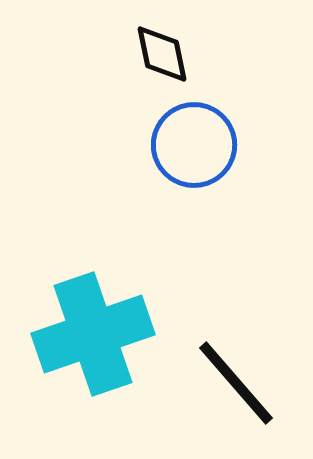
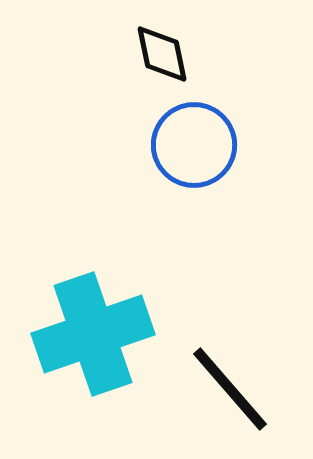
black line: moved 6 px left, 6 px down
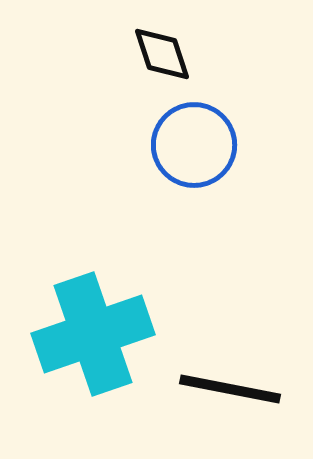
black diamond: rotated 6 degrees counterclockwise
black line: rotated 38 degrees counterclockwise
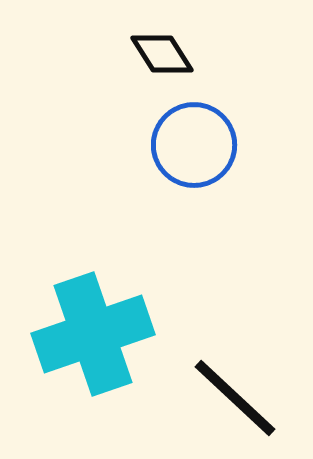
black diamond: rotated 14 degrees counterclockwise
black line: moved 5 px right, 9 px down; rotated 32 degrees clockwise
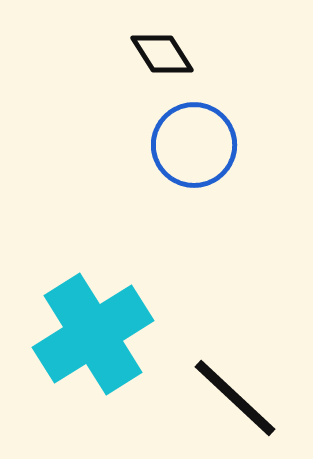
cyan cross: rotated 13 degrees counterclockwise
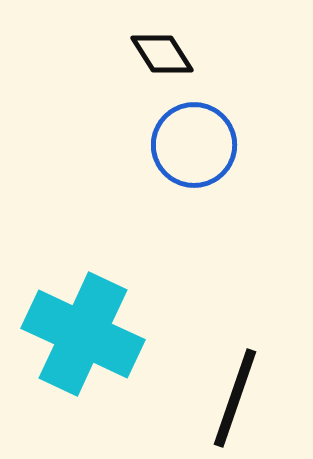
cyan cross: moved 10 px left; rotated 33 degrees counterclockwise
black line: rotated 66 degrees clockwise
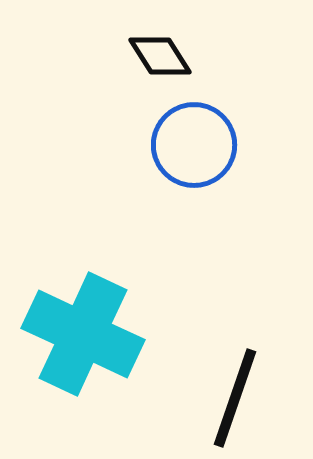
black diamond: moved 2 px left, 2 px down
